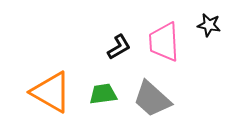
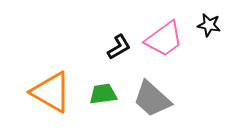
pink trapezoid: moved 3 px up; rotated 123 degrees counterclockwise
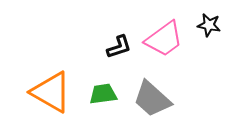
black L-shape: rotated 12 degrees clockwise
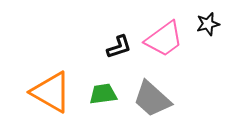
black star: moved 1 px left, 1 px up; rotated 25 degrees counterclockwise
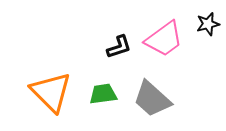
orange triangle: rotated 15 degrees clockwise
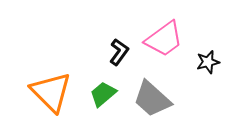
black star: moved 38 px down
black L-shape: moved 5 px down; rotated 36 degrees counterclockwise
green trapezoid: rotated 32 degrees counterclockwise
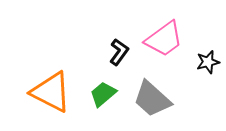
orange triangle: rotated 18 degrees counterclockwise
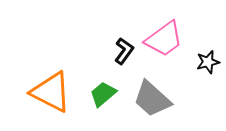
black L-shape: moved 5 px right, 1 px up
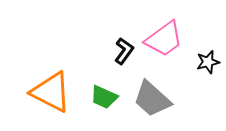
green trapezoid: moved 1 px right, 3 px down; rotated 116 degrees counterclockwise
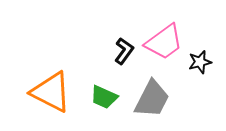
pink trapezoid: moved 3 px down
black star: moved 8 px left
gray trapezoid: rotated 105 degrees counterclockwise
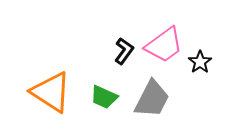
pink trapezoid: moved 3 px down
black star: rotated 20 degrees counterclockwise
orange triangle: rotated 6 degrees clockwise
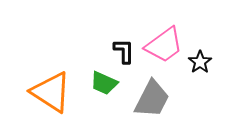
black L-shape: rotated 36 degrees counterclockwise
green trapezoid: moved 14 px up
